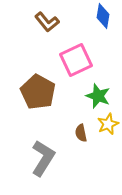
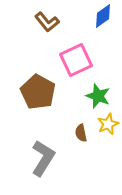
blue diamond: rotated 45 degrees clockwise
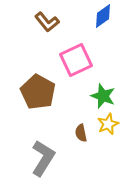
green star: moved 5 px right
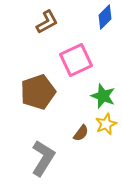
blue diamond: moved 2 px right, 1 px down; rotated 10 degrees counterclockwise
brown L-shape: rotated 80 degrees counterclockwise
brown pentagon: rotated 24 degrees clockwise
yellow star: moved 2 px left
brown semicircle: rotated 132 degrees counterclockwise
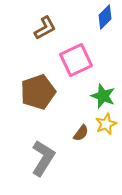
brown L-shape: moved 2 px left, 6 px down
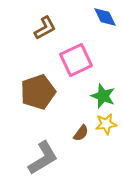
blue diamond: rotated 70 degrees counterclockwise
yellow star: rotated 15 degrees clockwise
gray L-shape: rotated 27 degrees clockwise
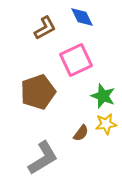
blue diamond: moved 23 px left
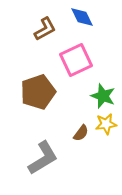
brown L-shape: moved 1 px down
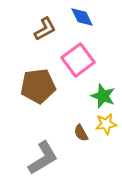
pink square: moved 2 px right; rotated 12 degrees counterclockwise
brown pentagon: moved 6 px up; rotated 12 degrees clockwise
brown semicircle: rotated 114 degrees clockwise
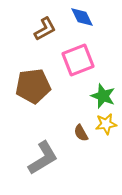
pink square: rotated 16 degrees clockwise
brown pentagon: moved 5 px left
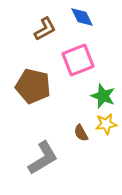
brown pentagon: rotated 20 degrees clockwise
